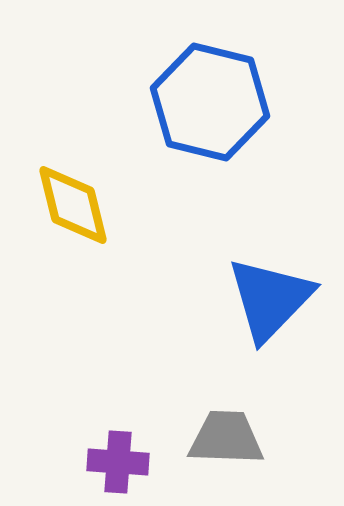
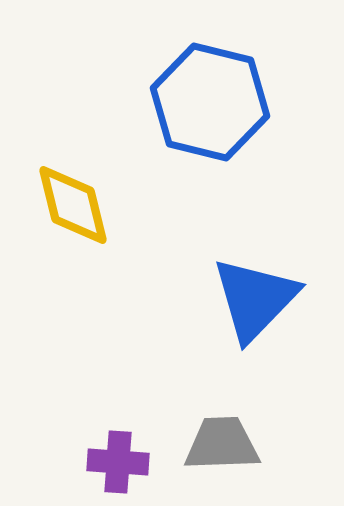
blue triangle: moved 15 px left
gray trapezoid: moved 4 px left, 6 px down; rotated 4 degrees counterclockwise
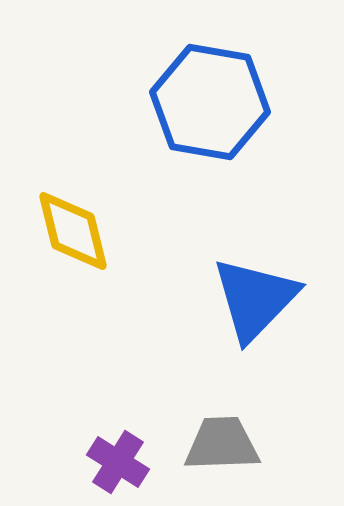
blue hexagon: rotated 4 degrees counterclockwise
yellow diamond: moved 26 px down
purple cross: rotated 28 degrees clockwise
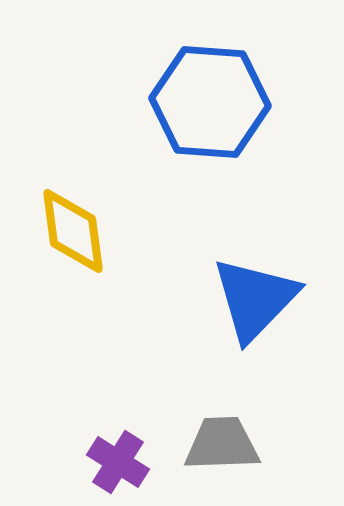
blue hexagon: rotated 6 degrees counterclockwise
yellow diamond: rotated 6 degrees clockwise
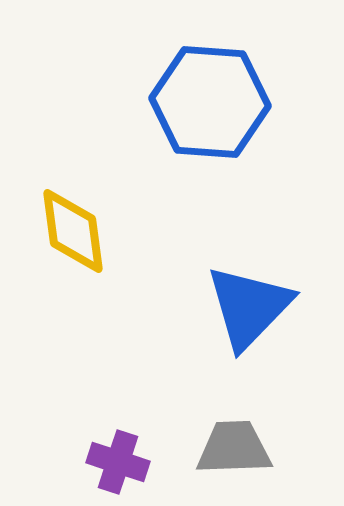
blue triangle: moved 6 px left, 8 px down
gray trapezoid: moved 12 px right, 4 px down
purple cross: rotated 14 degrees counterclockwise
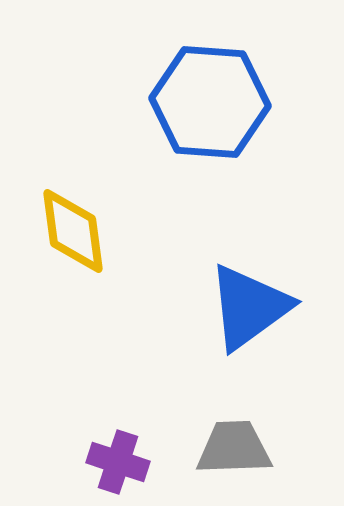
blue triangle: rotated 10 degrees clockwise
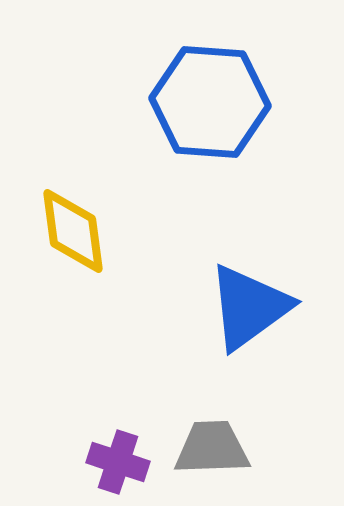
gray trapezoid: moved 22 px left
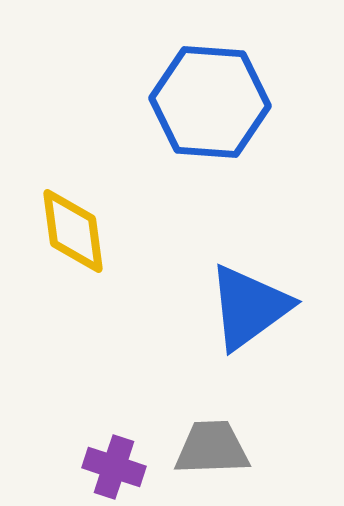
purple cross: moved 4 px left, 5 px down
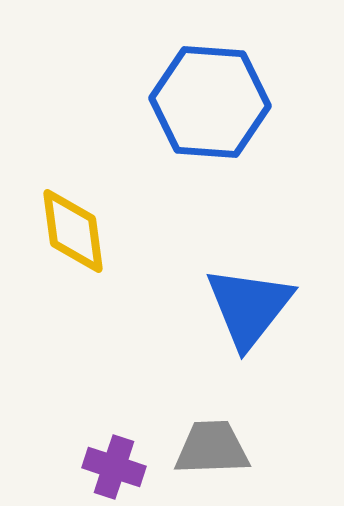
blue triangle: rotated 16 degrees counterclockwise
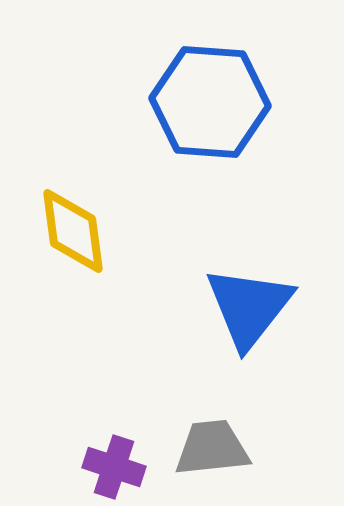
gray trapezoid: rotated 4 degrees counterclockwise
